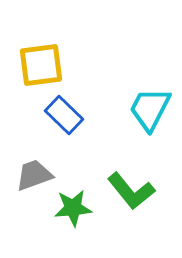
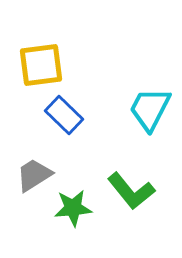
gray trapezoid: rotated 12 degrees counterclockwise
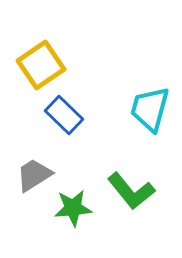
yellow square: rotated 27 degrees counterclockwise
cyan trapezoid: rotated 12 degrees counterclockwise
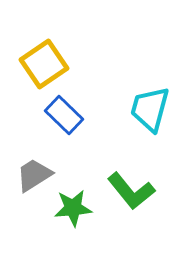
yellow square: moved 3 px right, 1 px up
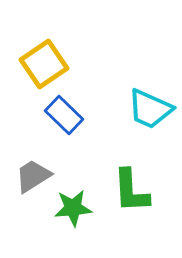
cyan trapezoid: rotated 81 degrees counterclockwise
gray trapezoid: moved 1 px left, 1 px down
green L-shape: rotated 36 degrees clockwise
